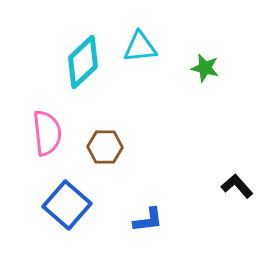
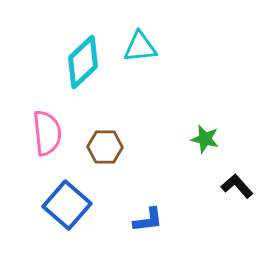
green star: moved 71 px down
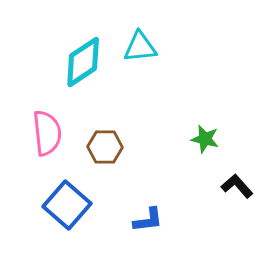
cyan diamond: rotated 10 degrees clockwise
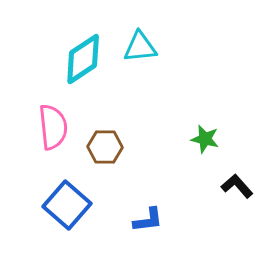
cyan diamond: moved 3 px up
pink semicircle: moved 6 px right, 6 px up
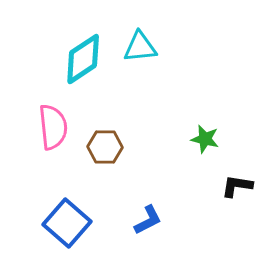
black L-shape: rotated 40 degrees counterclockwise
blue square: moved 18 px down
blue L-shape: rotated 20 degrees counterclockwise
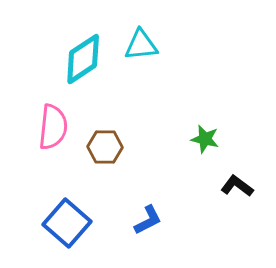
cyan triangle: moved 1 px right, 2 px up
pink semicircle: rotated 12 degrees clockwise
black L-shape: rotated 28 degrees clockwise
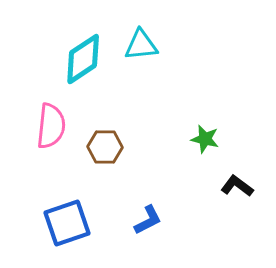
pink semicircle: moved 2 px left, 1 px up
blue square: rotated 30 degrees clockwise
